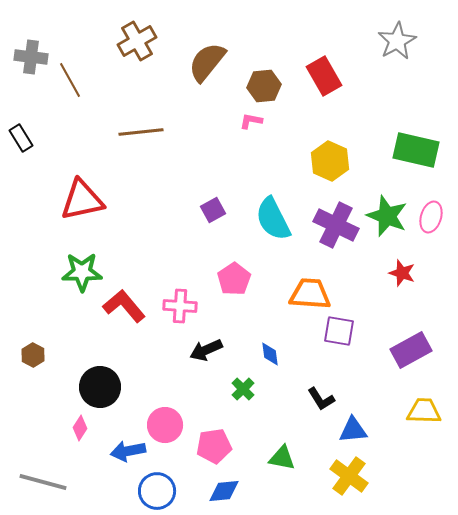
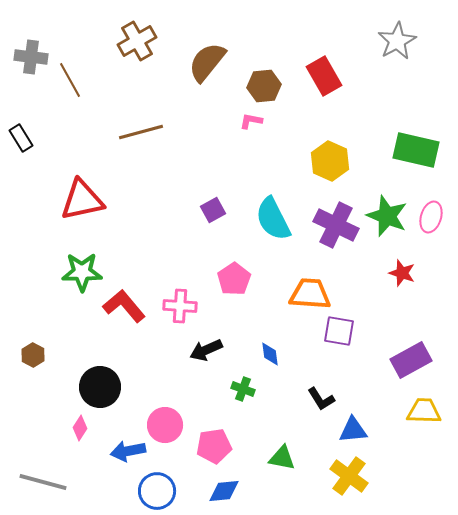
brown line at (141, 132): rotated 9 degrees counterclockwise
purple rectangle at (411, 350): moved 10 px down
green cross at (243, 389): rotated 25 degrees counterclockwise
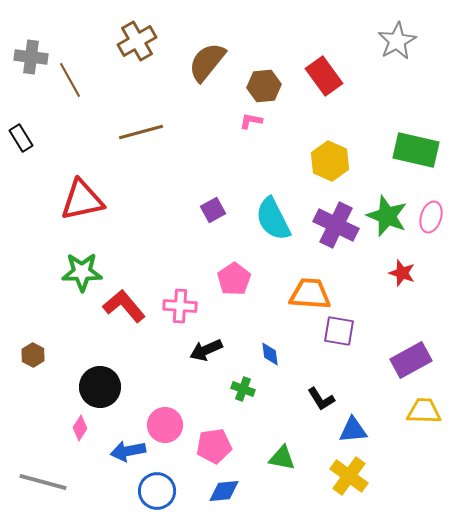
red rectangle at (324, 76): rotated 6 degrees counterclockwise
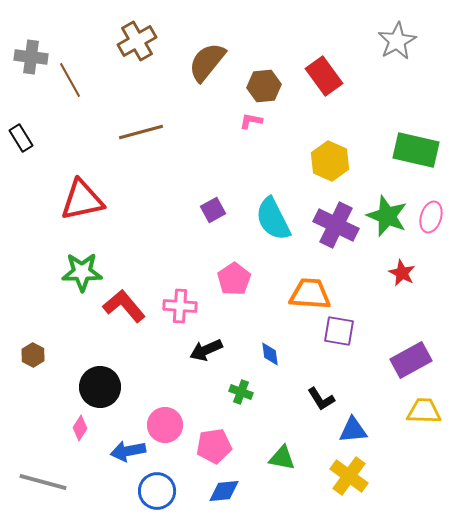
red star at (402, 273): rotated 8 degrees clockwise
green cross at (243, 389): moved 2 px left, 3 px down
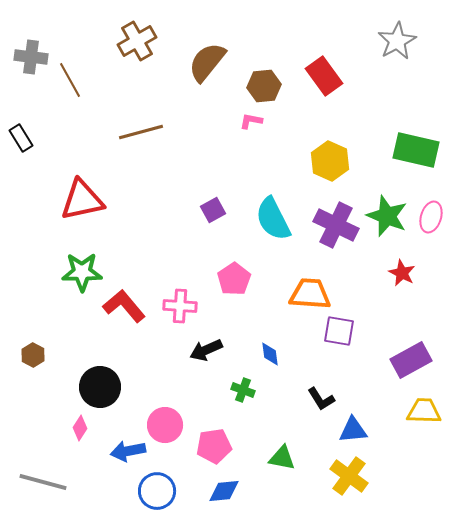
green cross at (241, 392): moved 2 px right, 2 px up
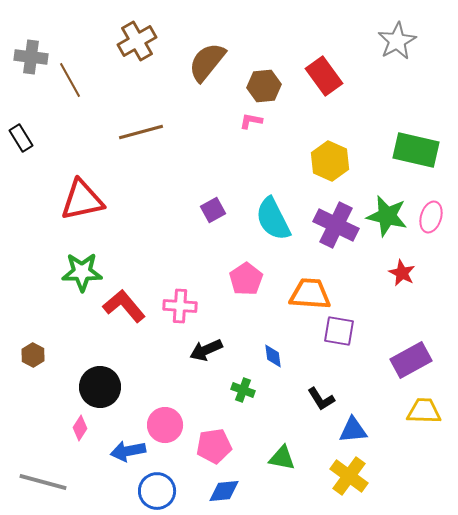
green star at (387, 216): rotated 9 degrees counterclockwise
pink pentagon at (234, 279): moved 12 px right
blue diamond at (270, 354): moved 3 px right, 2 px down
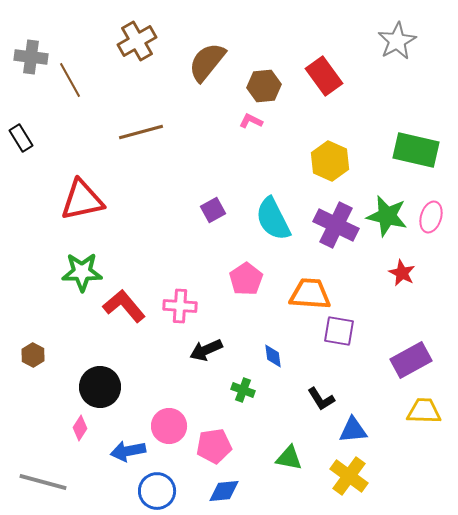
pink L-shape at (251, 121): rotated 15 degrees clockwise
pink circle at (165, 425): moved 4 px right, 1 px down
green triangle at (282, 458): moved 7 px right
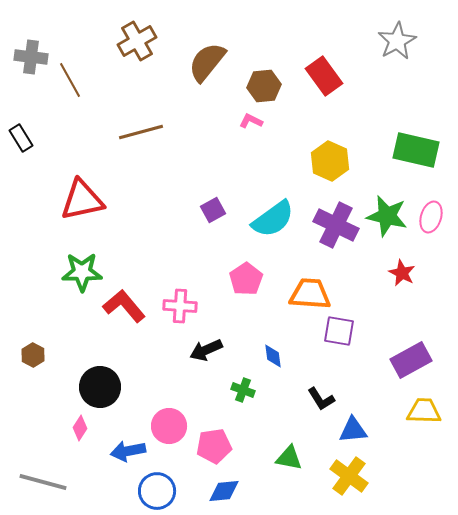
cyan semicircle at (273, 219): rotated 99 degrees counterclockwise
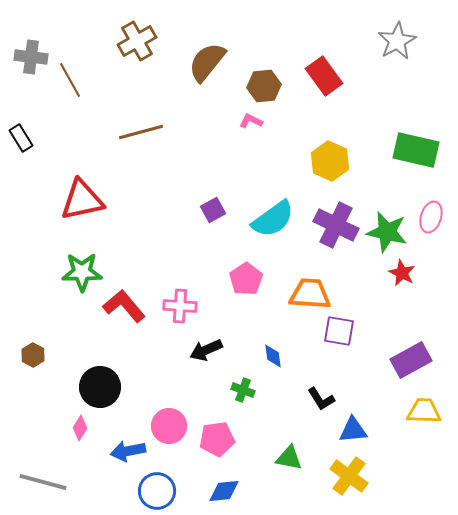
green star at (387, 216): moved 16 px down
pink pentagon at (214, 446): moved 3 px right, 7 px up
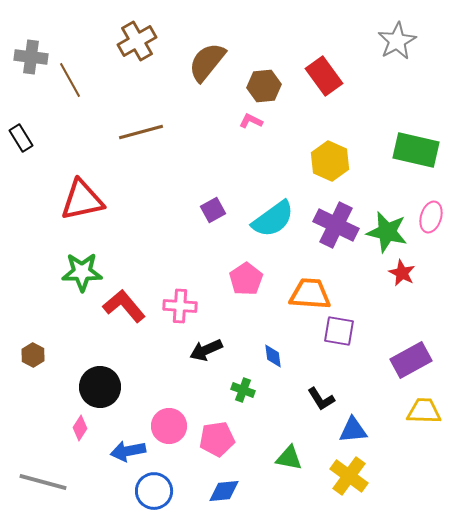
blue circle at (157, 491): moved 3 px left
